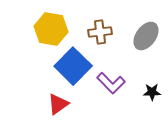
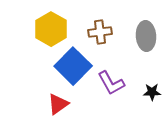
yellow hexagon: rotated 20 degrees clockwise
gray ellipse: rotated 40 degrees counterclockwise
purple L-shape: rotated 16 degrees clockwise
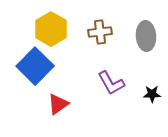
blue square: moved 38 px left
black star: moved 2 px down
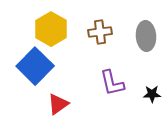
purple L-shape: moved 1 px right; rotated 16 degrees clockwise
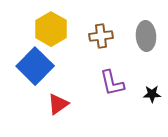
brown cross: moved 1 px right, 4 px down
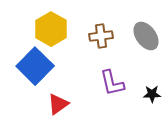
gray ellipse: rotated 32 degrees counterclockwise
